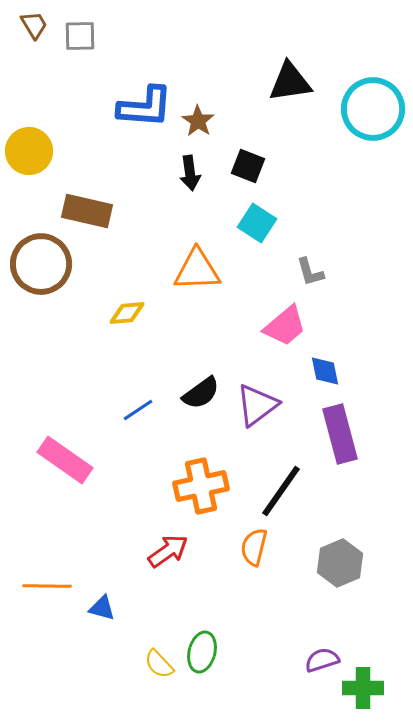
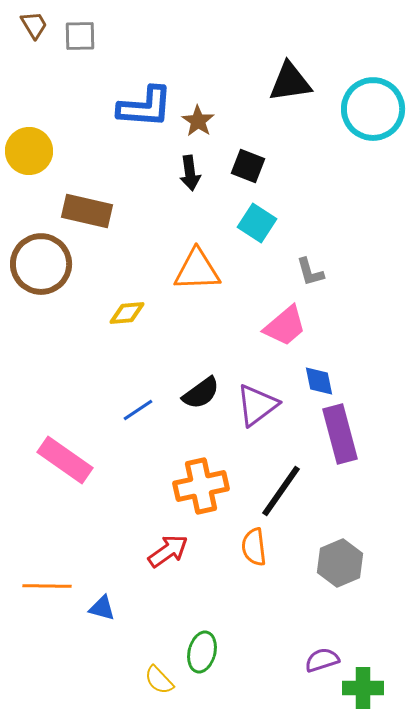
blue diamond: moved 6 px left, 10 px down
orange semicircle: rotated 21 degrees counterclockwise
yellow semicircle: moved 16 px down
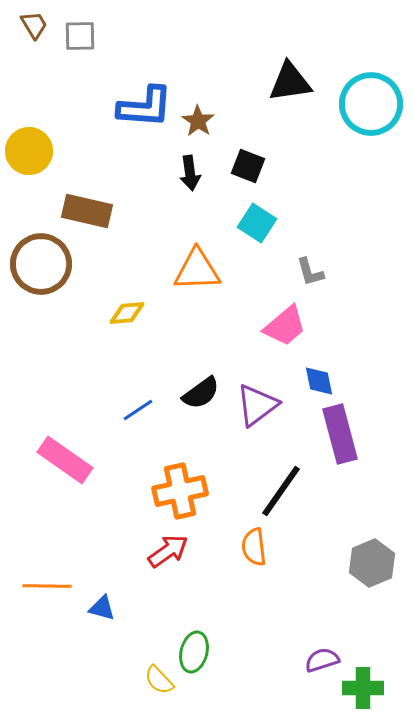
cyan circle: moved 2 px left, 5 px up
orange cross: moved 21 px left, 5 px down
gray hexagon: moved 32 px right
green ellipse: moved 8 px left
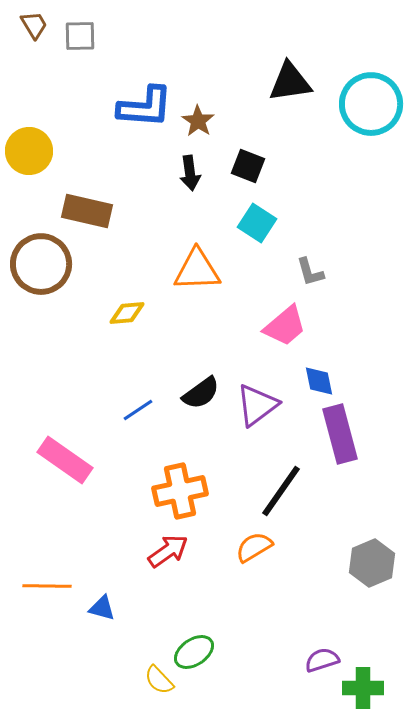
orange semicircle: rotated 66 degrees clockwise
green ellipse: rotated 42 degrees clockwise
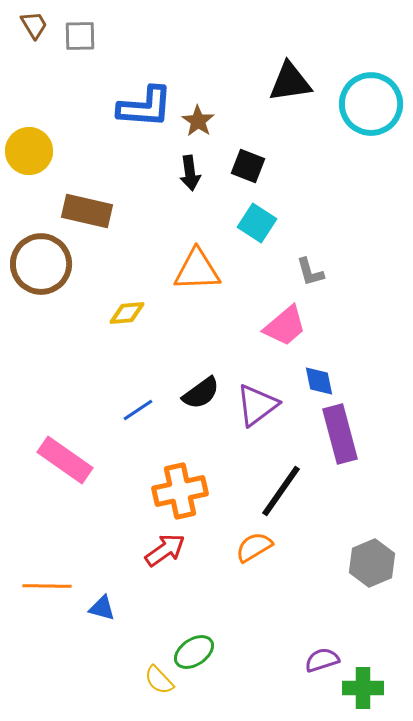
red arrow: moved 3 px left, 1 px up
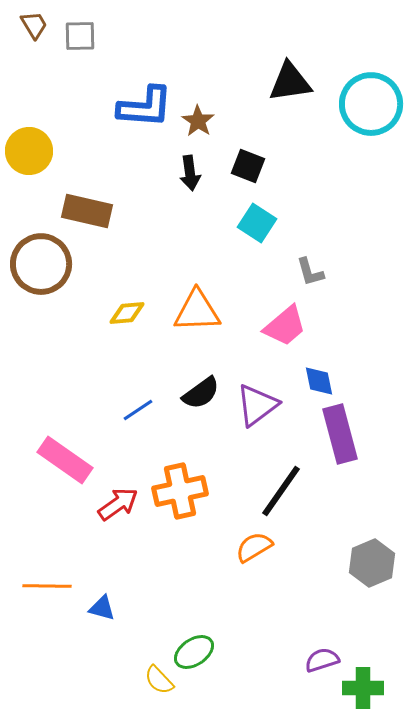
orange triangle: moved 41 px down
red arrow: moved 47 px left, 46 px up
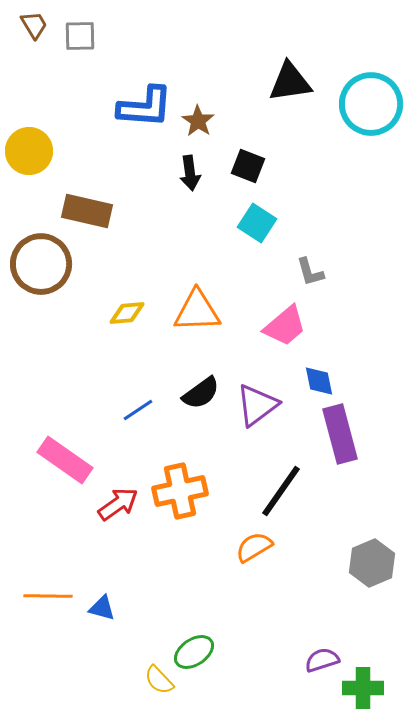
orange line: moved 1 px right, 10 px down
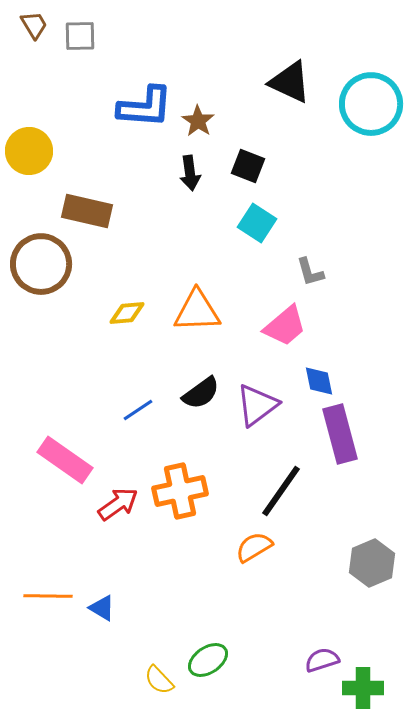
black triangle: rotated 33 degrees clockwise
blue triangle: rotated 16 degrees clockwise
green ellipse: moved 14 px right, 8 px down
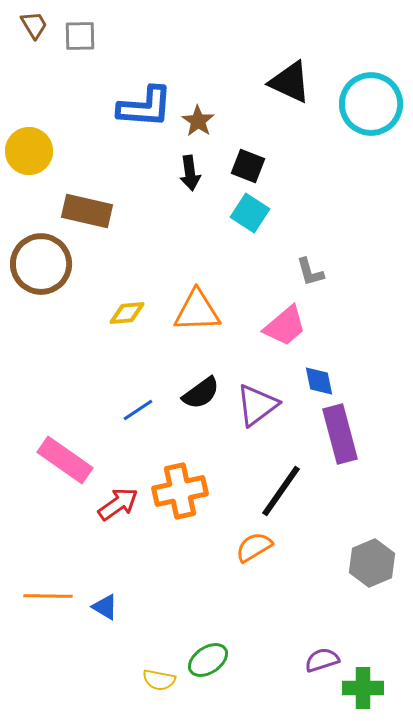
cyan square: moved 7 px left, 10 px up
blue triangle: moved 3 px right, 1 px up
yellow semicircle: rotated 36 degrees counterclockwise
